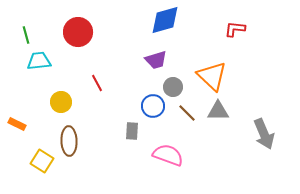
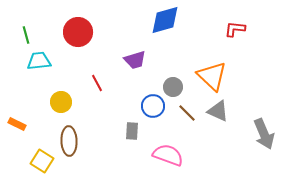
purple trapezoid: moved 21 px left
gray triangle: rotated 25 degrees clockwise
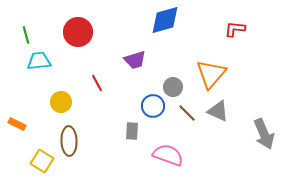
orange triangle: moved 1 px left, 2 px up; rotated 28 degrees clockwise
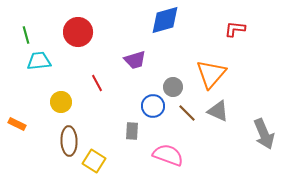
yellow square: moved 52 px right
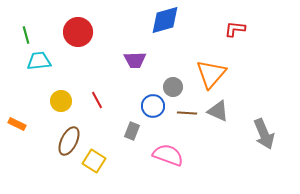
purple trapezoid: rotated 15 degrees clockwise
red line: moved 17 px down
yellow circle: moved 1 px up
brown line: rotated 42 degrees counterclockwise
gray rectangle: rotated 18 degrees clockwise
brown ellipse: rotated 28 degrees clockwise
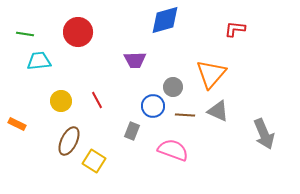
green line: moved 1 px left, 1 px up; rotated 66 degrees counterclockwise
brown line: moved 2 px left, 2 px down
pink semicircle: moved 5 px right, 5 px up
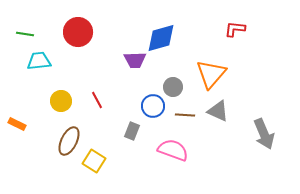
blue diamond: moved 4 px left, 18 px down
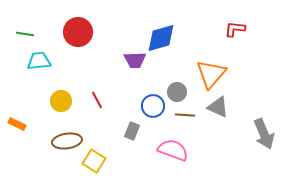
gray circle: moved 4 px right, 5 px down
gray triangle: moved 4 px up
brown ellipse: moved 2 px left; rotated 56 degrees clockwise
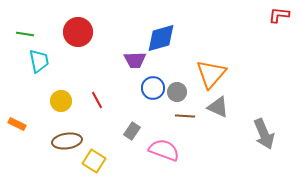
red L-shape: moved 44 px right, 14 px up
cyan trapezoid: rotated 85 degrees clockwise
blue circle: moved 18 px up
brown line: moved 1 px down
gray rectangle: rotated 12 degrees clockwise
pink semicircle: moved 9 px left
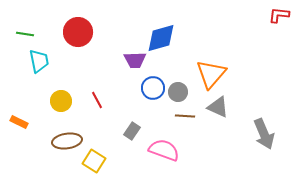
gray circle: moved 1 px right
orange rectangle: moved 2 px right, 2 px up
